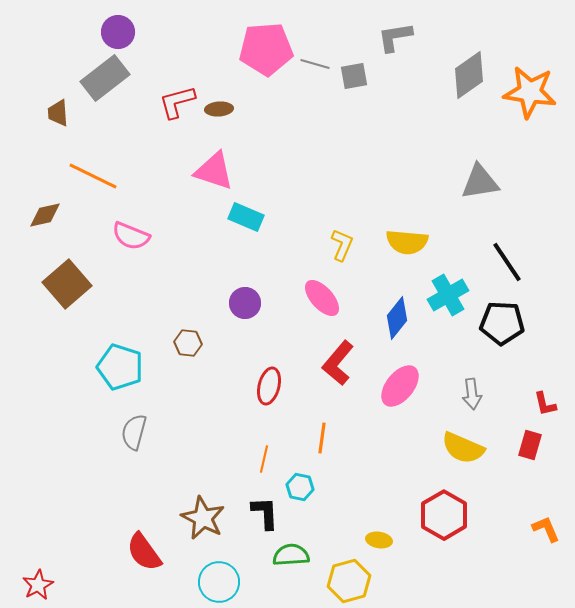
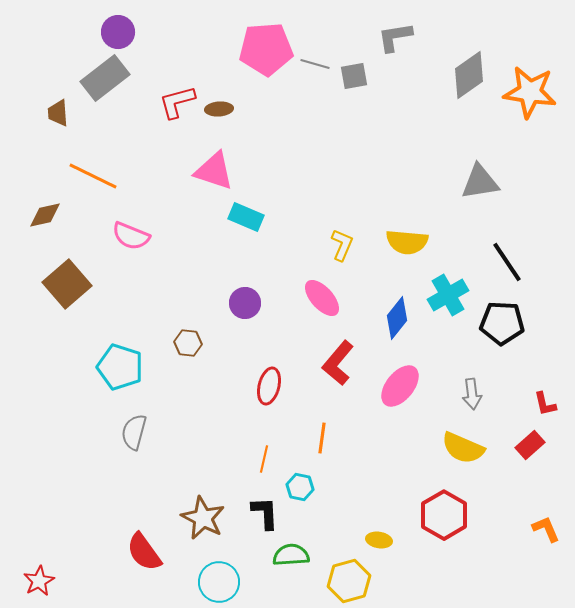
red rectangle at (530, 445): rotated 32 degrees clockwise
red star at (38, 585): moved 1 px right, 4 px up
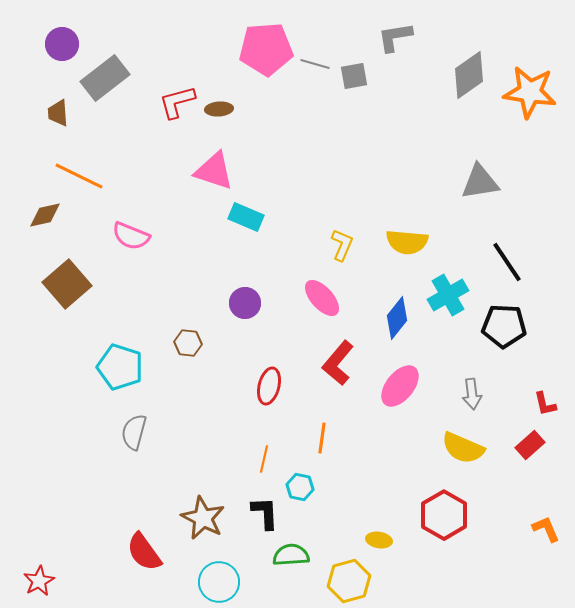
purple circle at (118, 32): moved 56 px left, 12 px down
orange line at (93, 176): moved 14 px left
black pentagon at (502, 323): moved 2 px right, 3 px down
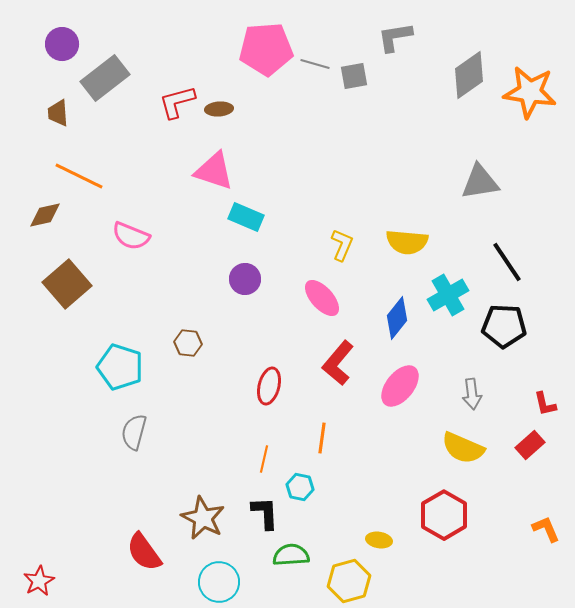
purple circle at (245, 303): moved 24 px up
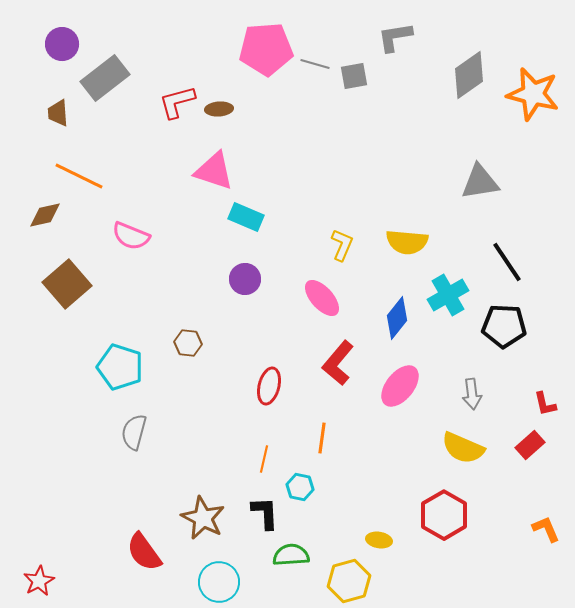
orange star at (530, 92): moved 3 px right, 2 px down; rotated 6 degrees clockwise
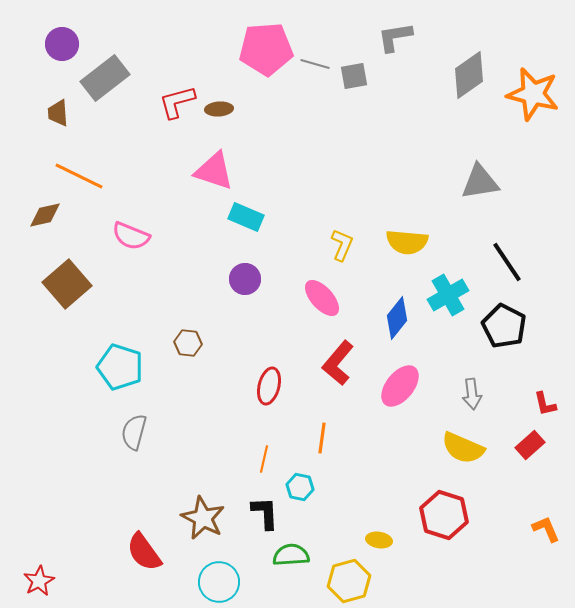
black pentagon at (504, 326): rotated 24 degrees clockwise
red hexagon at (444, 515): rotated 12 degrees counterclockwise
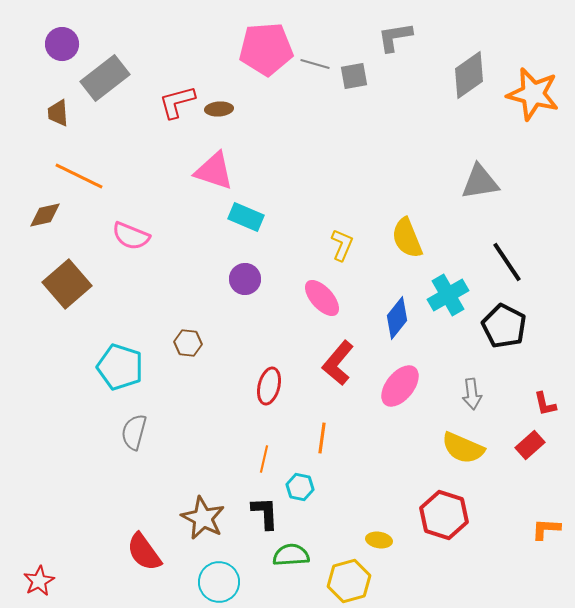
yellow semicircle at (407, 242): moved 4 px up; rotated 63 degrees clockwise
orange L-shape at (546, 529): rotated 64 degrees counterclockwise
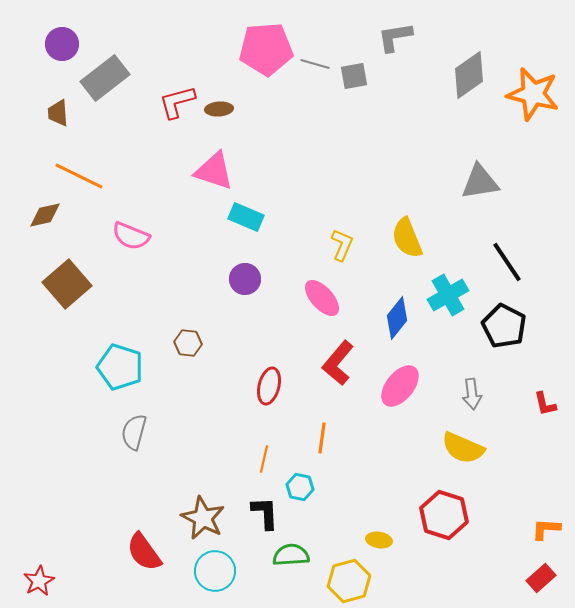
red rectangle at (530, 445): moved 11 px right, 133 px down
cyan circle at (219, 582): moved 4 px left, 11 px up
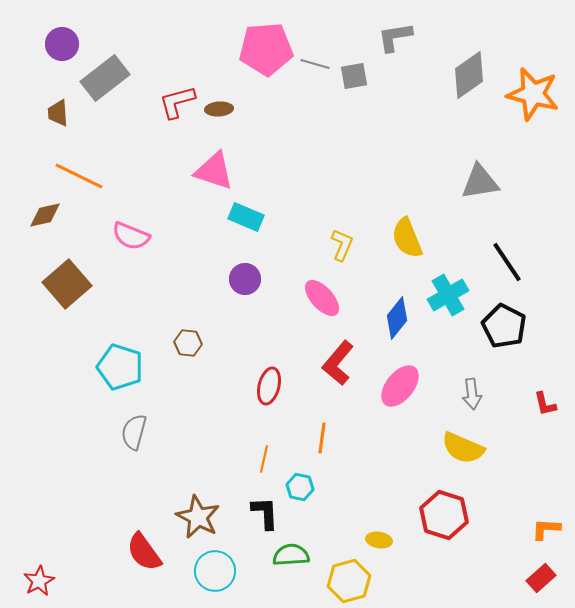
brown star at (203, 518): moved 5 px left, 1 px up
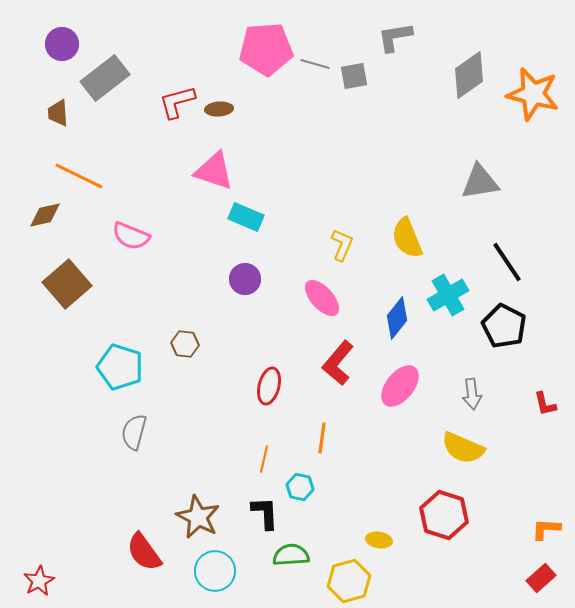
brown hexagon at (188, 343): moved 3 px left, 1 px down
